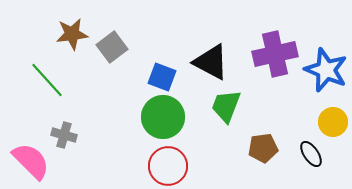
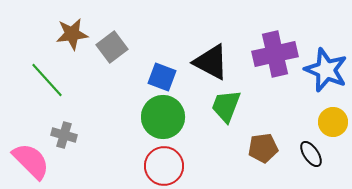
red circle: moved 4 px left
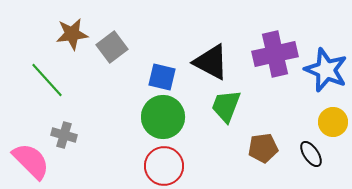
blue square: rotated 8 degrees counterclockwise
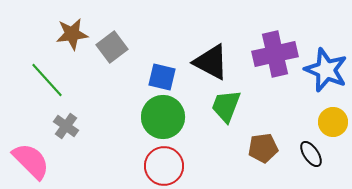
gray cross: moved 2 px right, 9 px up; rotated 20 degrees clockwise
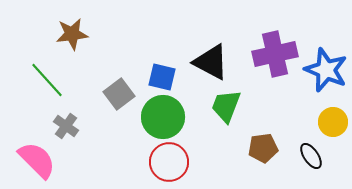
gray square: moved 7 px right, 47 px down
black ellipse: moved 2 px down
pink semicircle: moved 6 px right, 1 px up
red circle: moved 5 px right, 4 px up
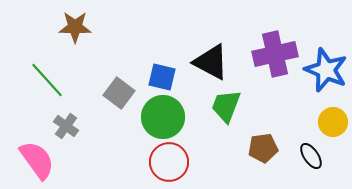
brown star: moved 3 px right, 7 px up; rotated 8 degrees clockwise
gray square: moved 1 px up; rotated 16 degrees counterclockwise
pink semicircle: rotated 9 degrees clockwise
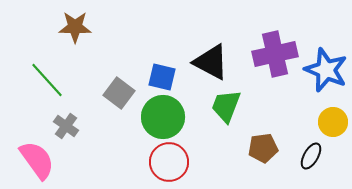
black ellipse: rotated 64 degrees clockwise
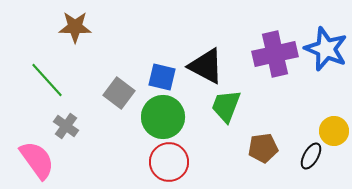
black triangle: moved 5 px left, 4 px down
blue star: moved 21 px up
yellow circle: moved 1 px right, 9 px down
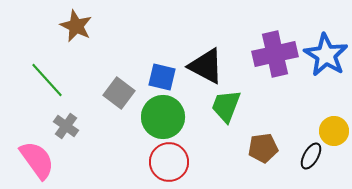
brown star: moved 1 px right, 1 px up; rotated 24 degrees clockwise
blue star: moved 6 px down; rotated 9 degrees clockwise
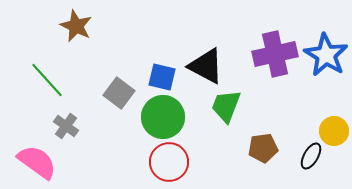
pink semicircle: moved 2 px down; rotated 18 degrees counterclockwise
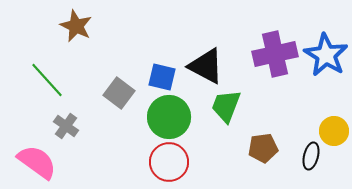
green circle: moved 6 px right
black ellipse: rotated 16 degrees counterclockwise
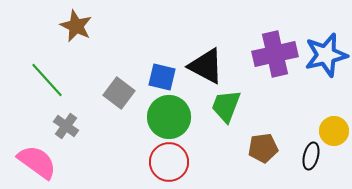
blue star: rotated 27 degrees clockwise
